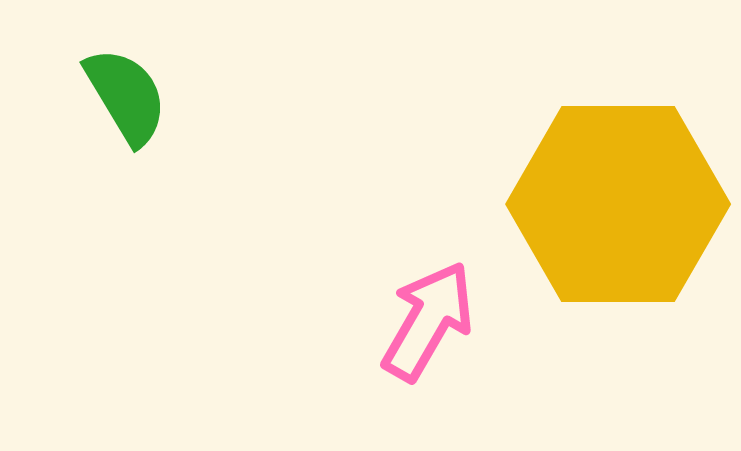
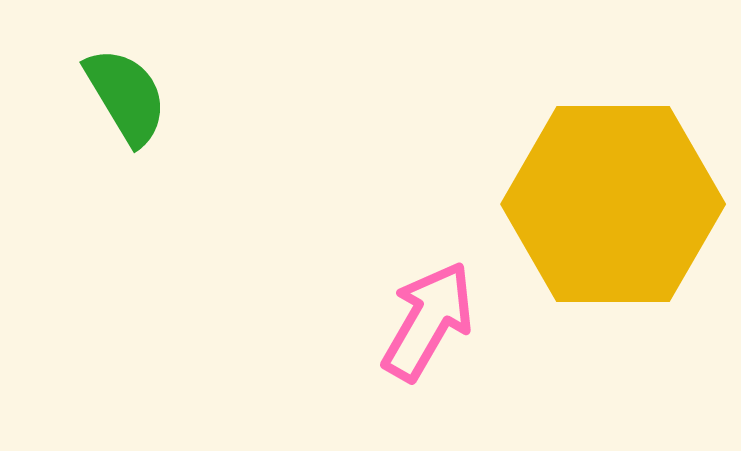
yellow hexagon: moved 5 px left
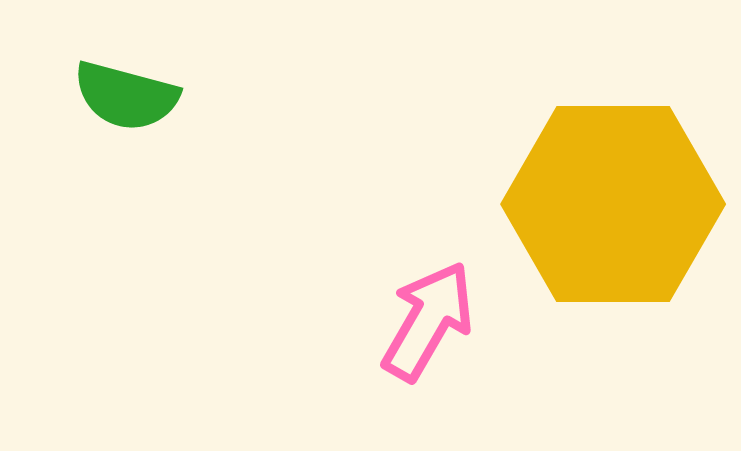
green semicircle: rotated 136 degrees clockwise
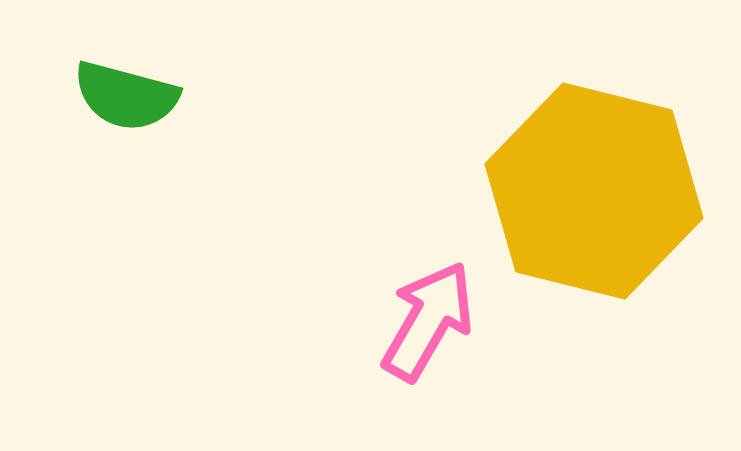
yellow hexagon: moved 19 px left, 13 px up; rotated 14 degrees clockwise
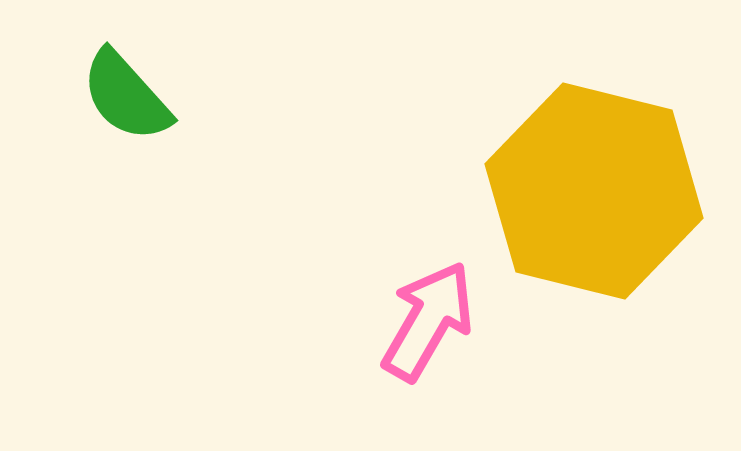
green semicircle: rotated 33 degrees clockwise
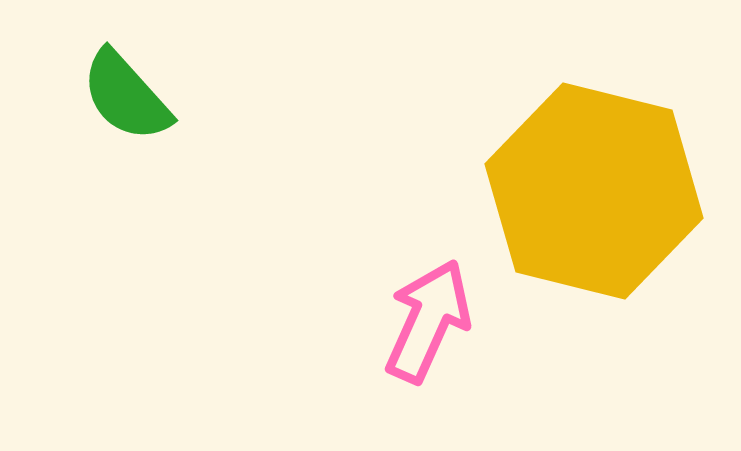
pink arrow: rotated 6 degrees counterclockwise
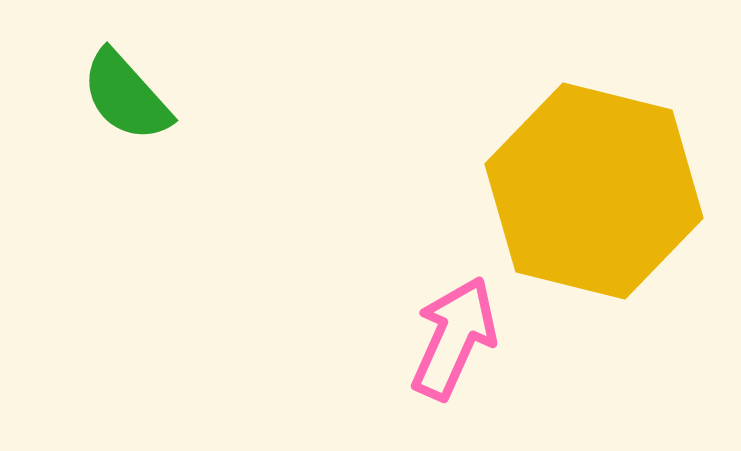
pink arrow: moved 26 px right, 17 px down
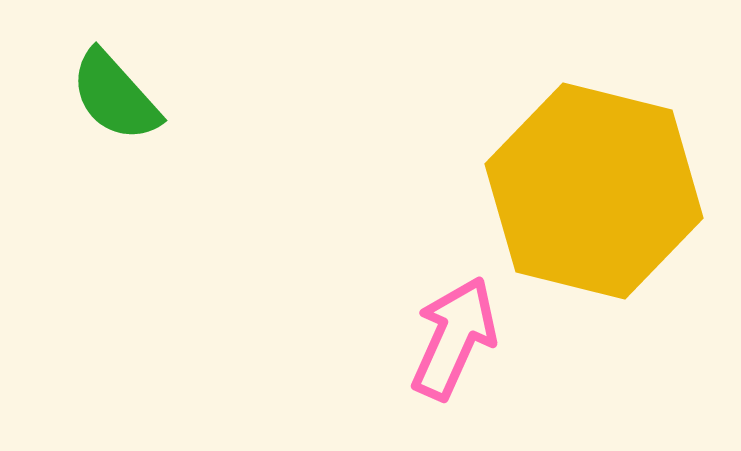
green semicircle: moved 11 px left
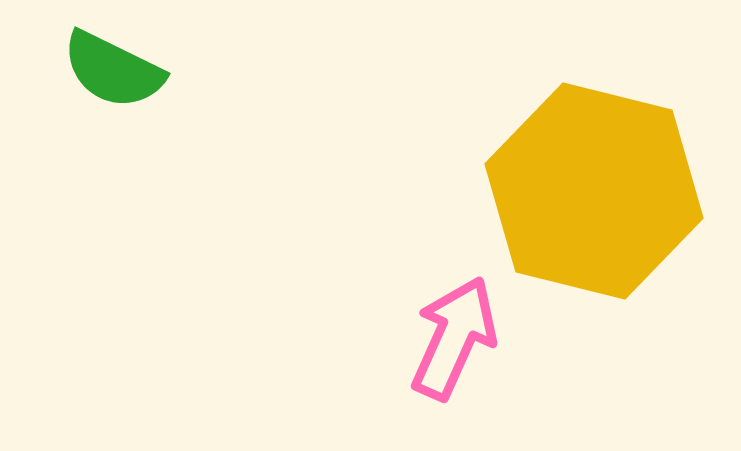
green semicircle: moved 2 px left, 26 px up; rotated 22 degrees counterclockwise
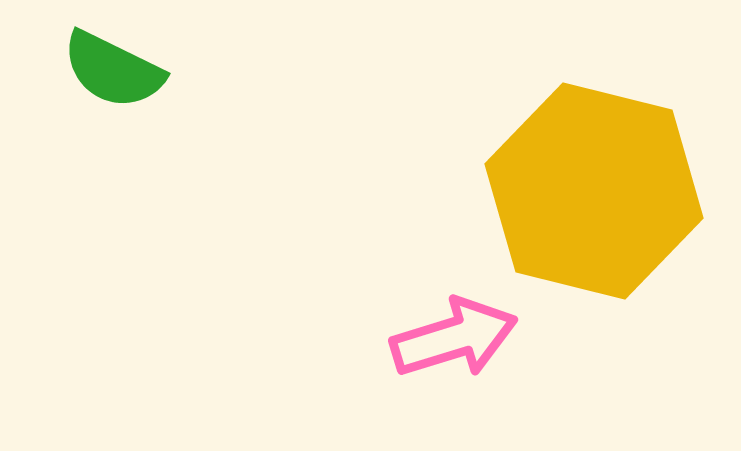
pink arrow: rotated 49 degrees clockwise
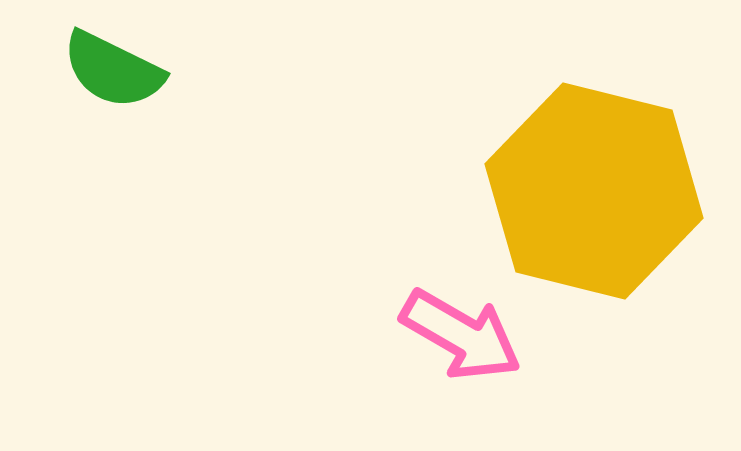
pink arrow: moved 7 px right, 3 px up; rotated 47 degrees clockwise
